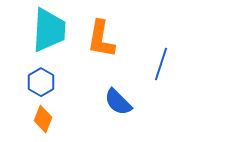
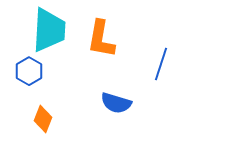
blue hexagon: moved 12 px left, 11 px up
blue semicircle: moved 2 px left, 1 px down; rotated 28 degrees counterclockwise
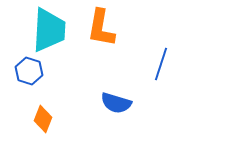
orange L-shape: moved 11 px up
blue hexagon: rotated 12 degrees counterclockwise
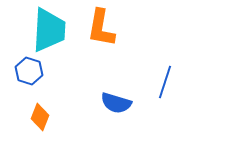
blue line: moved 4 px right, 18 px down
orange diamond: moved 3 px left, 2 px up
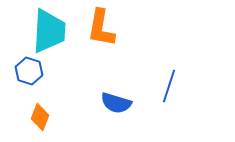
cyan trapezoid: moved 1 px down
blue line: moved 4 px right, 4 px down
